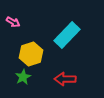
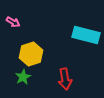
cyan rectangle: moved 19 px right; rotated 60 degrees clockwise
red arrow: rotated 100 degrees counterclockwise
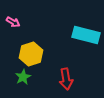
red arrow: moved 1 px right
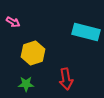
cyan rectangle: moved 3 px up
yellow hexagon: moved 2 px right, 1 px up
green star: moved 3 px right, 7 px down; rotated 28 degrees clockwise
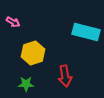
red arrow: moved 1 px left, 3 px up
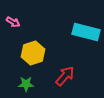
red arrow: rotated 130 degrees counterclockwise
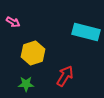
red arrow: rotated 10 degrees counterclockwise
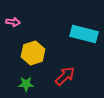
pink arrow: rotated 24 degrees counterclockwise
cyan rectangle: moved 2 px left, 2 px down
red arrow: rotated 15 degrees clockwise
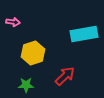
cyan rectangle: rotated 24 degrees counterclockwise
green star: moved 1 px down
